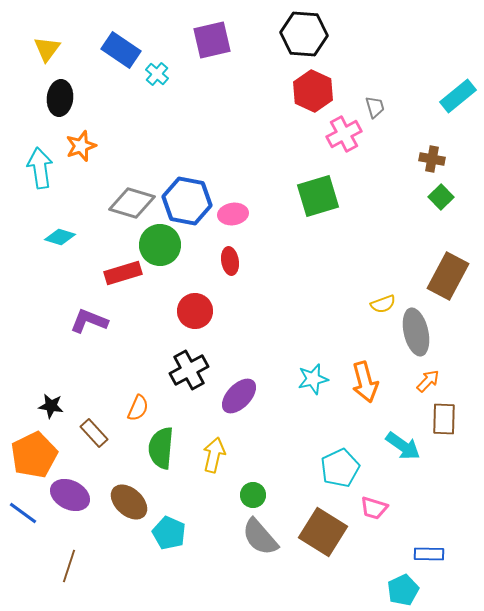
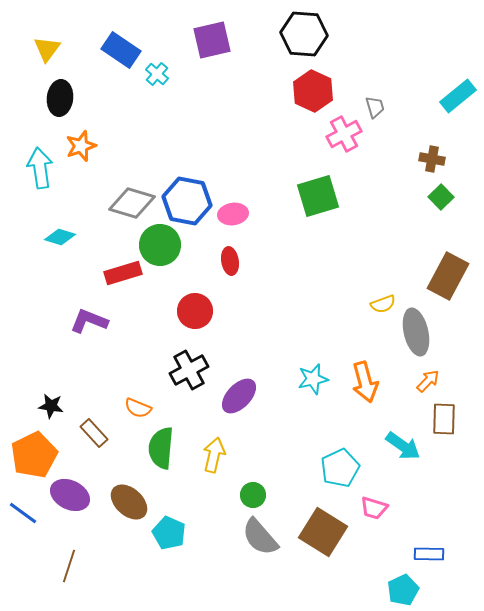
orange semicircle at (138, 408): rotated 88 degrees clockwise
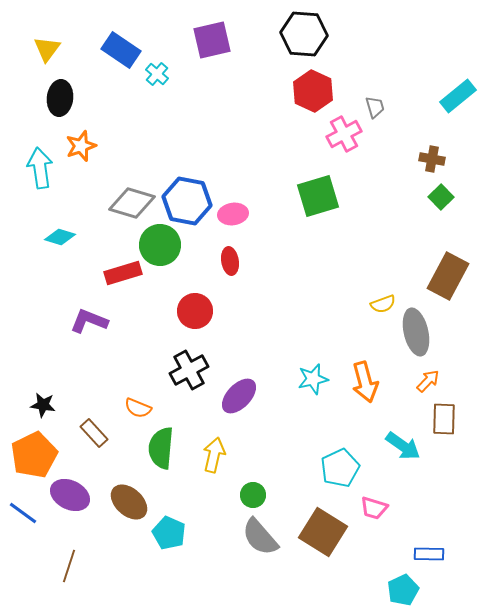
black star at (51, 406): moved 8 px left, 1 px up
